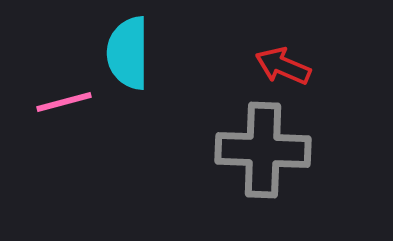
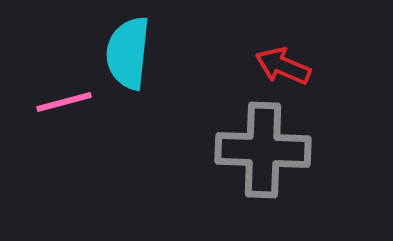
cyan semicircle: rotated 6 degrees clockwise
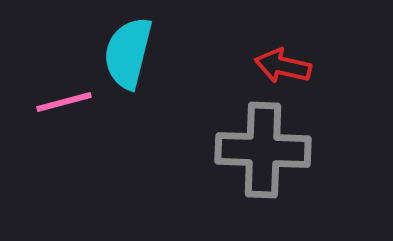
cyan semicircle: rotated 8 degrees clockwise
red arrow: rotated 10 degrees counterclockwise
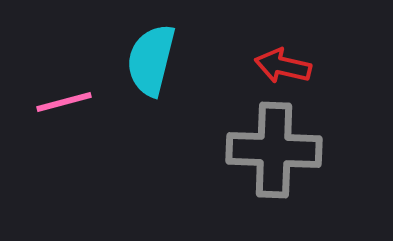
cyan semicircle: moved 23 px right, 7 px down
gray cross: moved 11 px right
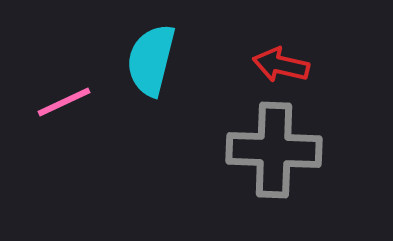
red arrow: moved 2 px left, 1 px up
pink line: rotated 10 degrees counterclockwise
